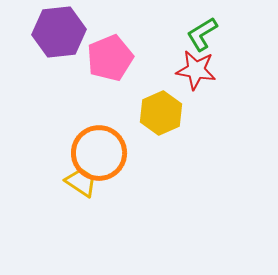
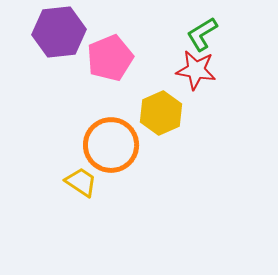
orange circle: moved 12 px right, 8 px up
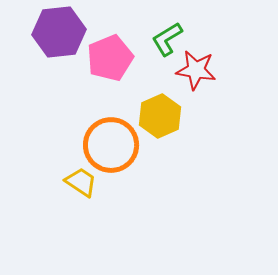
green L-shape: moved 35 px left, 5 px down
yellow hexagon: moved 1 px left, 3 px down
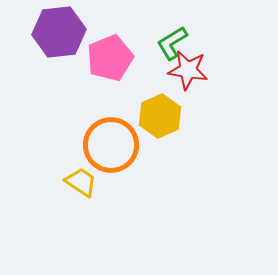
green L-shape: moved 5 px right, 4 px down
red star: moved 8 px left
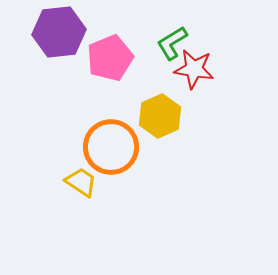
red star: moved 6 px right, 1 px up
orange circle: moved 2 px down
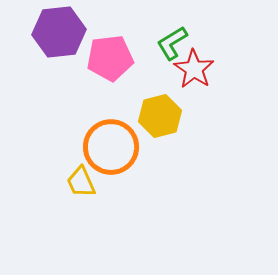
pink pentagon: rotated 15 degrees clockwise
red star: rotated 24 degrees clockwise
yellow hexagon: rotated 9 degrees clockwise
yellow trapezoid: rotated 148 degrees counterclockwise
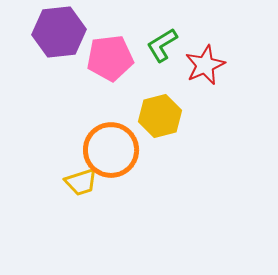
green L-shape: moved 10 px left, 2 px down
red star: moved 11 px right, 4 px up; rotated 15 degrees clockwise
orange circle: moved 3 px down
yellow trapezoid: rotated 84 degrees counterclockwise
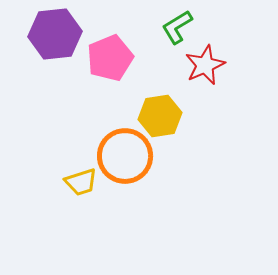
purple hexagon: moved 4 px left, 2 px down
green L-shape: moved 15 px right, 18 px up
pink pentagon: rotated 15 degrees counterclockwise
yellow hexagon: rotated 6 degrees clockwise
orange circle: moved 14 px right, 6 px down
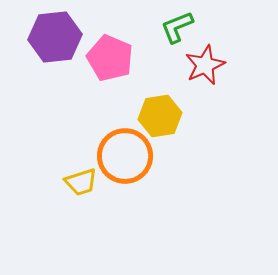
green L-shape: rotated 9 degrees clockwise
purple hexagon: moved 3 px down
pink pentagon: rotated 27 degrees counterclockwise
